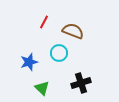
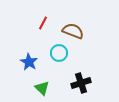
red line: moved 1 px left, 1 px down
blue star: rotated 24 degrees counterclockwise
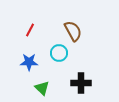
red line: moved 13 px left, 7 px down
brown semicircle: rotated 40 degrees clockwise
blue star: rotated 30 degrees counterclockwise
black cross: rotated 18 degrees clockwise
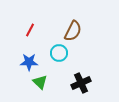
brown semicircle: rotated 55 degrees clockwise
black cross: rotated 24 degrees counterclockwise
green triangle: moved 2 px left, 6 px up
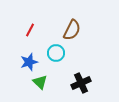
brown semicircle: moved 1 px left, 1 px up
cyan circle: moved 3 px left
blue star: rotated 18 degrees counterclockwise
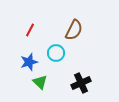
brown semicircle: moved 2 px right
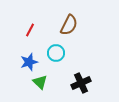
brown semicircle: moved 5 px left, 5 px up
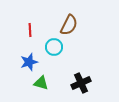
red line: rotated 32 degrees counterclockwise
cyan circle: moved 2 px left, 6 px up
green triangle: moved 1 px right, 1 px down; rotated 28 degrees counterclockwise
